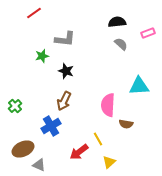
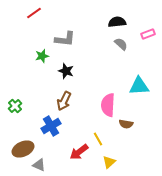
pink rectangle: moved 1 px down
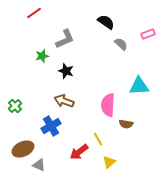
black semicircle: moved 11 px left; rotated 42 degrees clockwise
gray L-shape: rotated 30 degrees counterclockwise
brown arrow: rotated 84 degrees clockwise
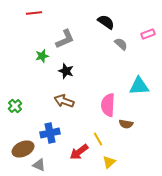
red line: rotated 28 degrees clockwise
blue cross: moved 1 px left, 7 px down; rotated 18 degrees clockwise
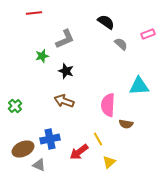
blue cross: moved 6 px down
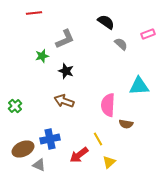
red arrow: moved 3 px down
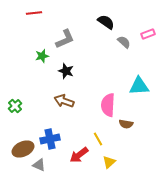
gray semicircle: moved 3 px right, 2 px up
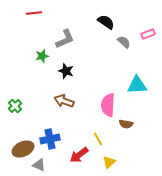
cyan triangle: moved 2 px left, 1 px up
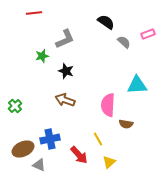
brown arrow: moved 1 px right, 1 px up
red arrow: rotated 96 degrees counterclockwise
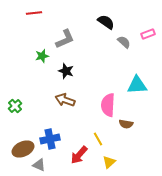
red arrow: rotated 84 degrees clockwise
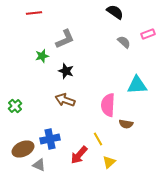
black semicircle: moved 9 px right, 10 px up
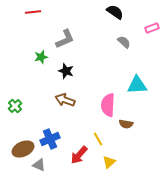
red line: moved 1 px left, 1 px up
pink rectangle: moved 4 px right, 6 px up
green star: moved 1 px left, 1 px down
blue cross: rotated 12 degrees counterclockwise
